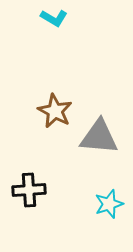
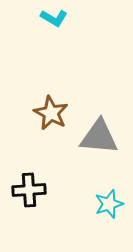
brown star: moved 4 px left, 2 px down
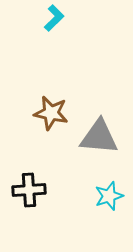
cyan L-shape: rotated 76 degrees counterclockwise
brown star: rotated 16 degrees counterclockwise
cyan star: moved 8 px up
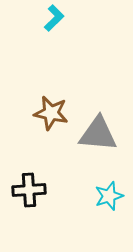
gray triangle: moved 1 px left, 3 px up
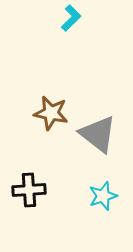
cyan L-shape: moved 17 px right
gray triangle: rotated 33 degrees clockwise
cyan star: moved 6 px left
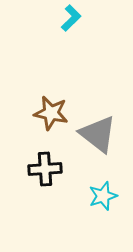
black cross: moved 16 px right, 21 px up
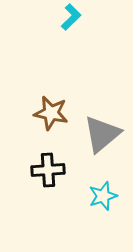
cyan L-shape: moved 1 px up
gray triangle: moved 4 px right; rotated 42 degrees clockwise
black cross: moved 3 px right, 1 px down
